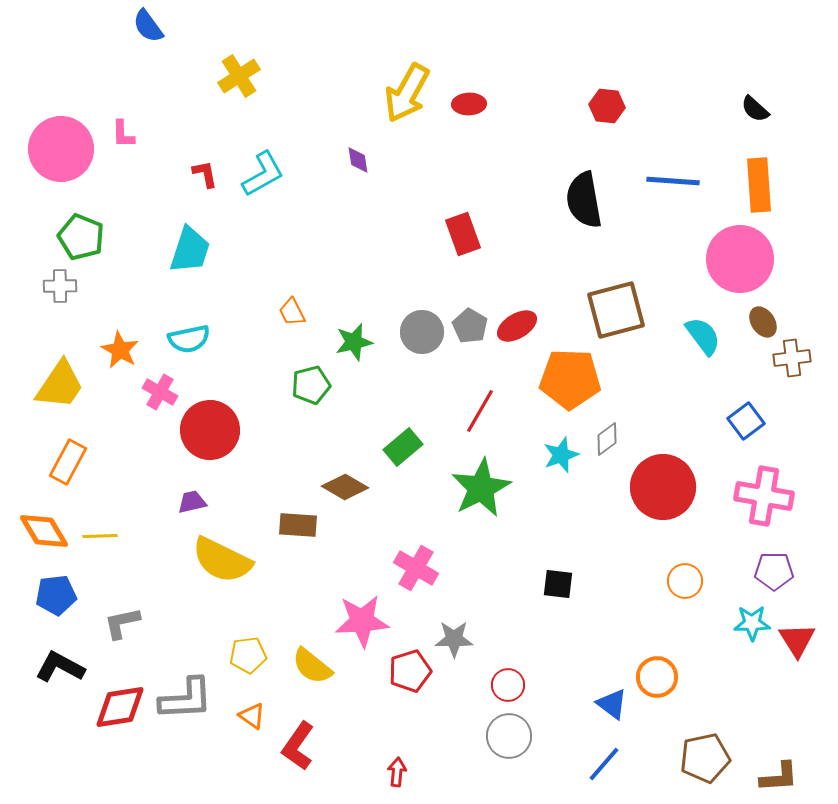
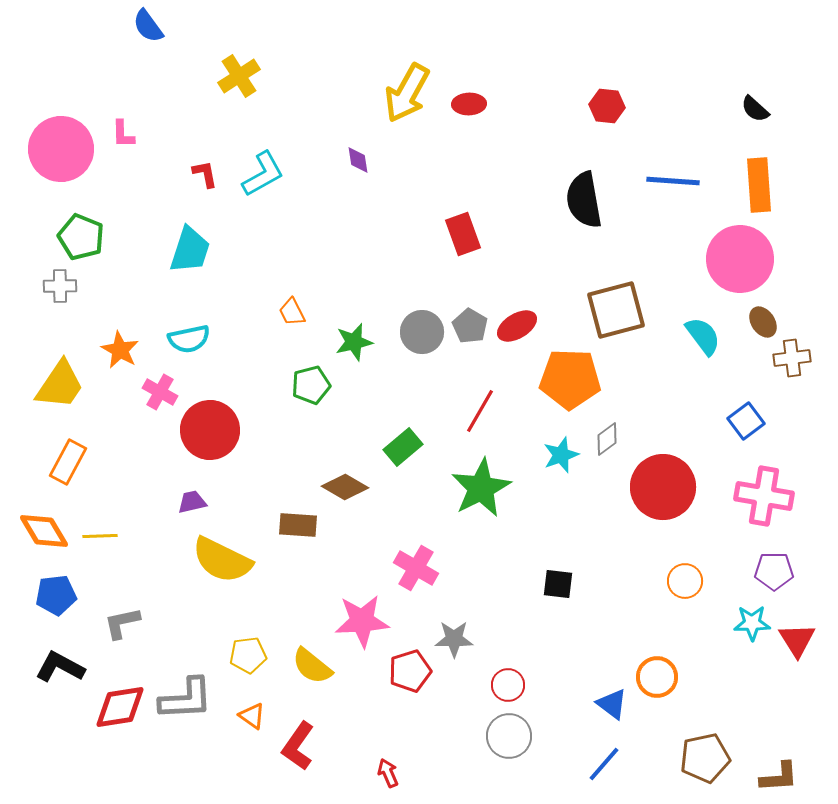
red arrow at (397, 772): moved 9 px left, 1 px down; rotated 28 degrees counterclockwise
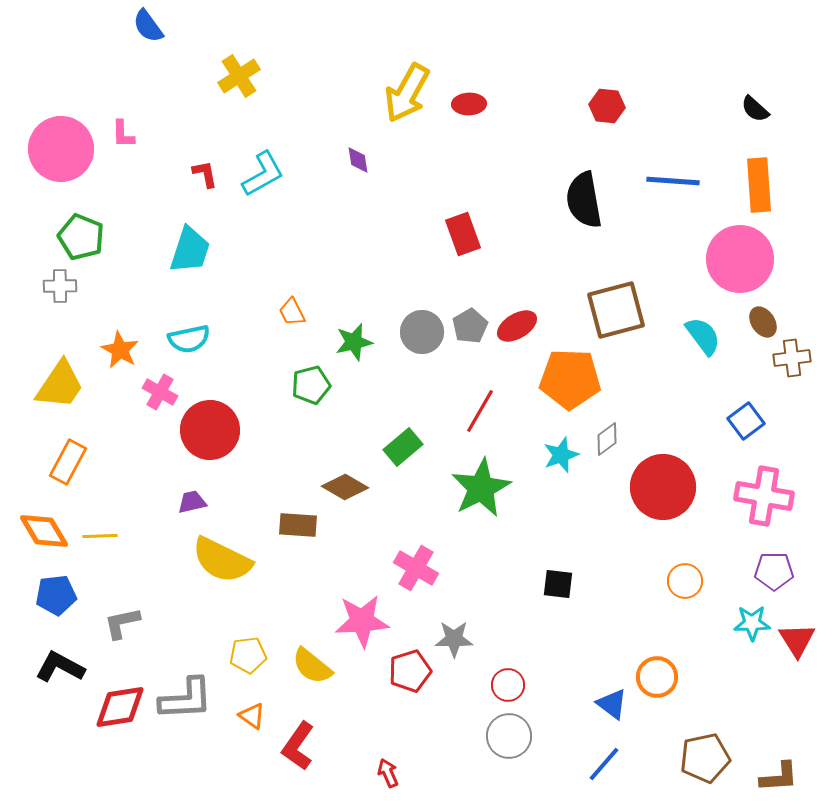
gray pentagon at (470, 326): rotated 12 degrees clockwise
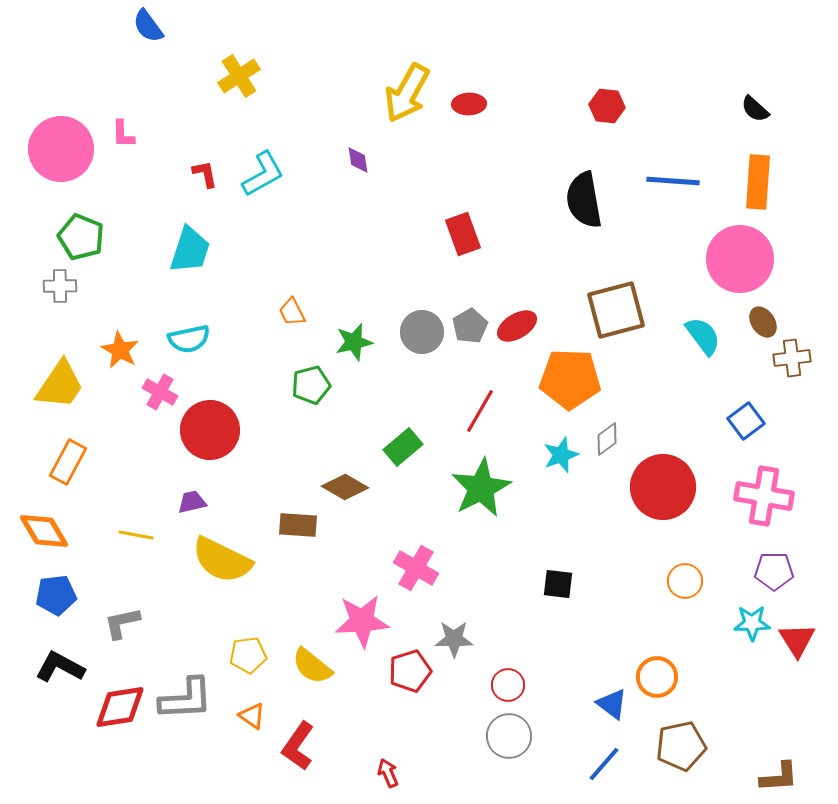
orange rectangle at (759, 185): moved 1 px left, 3 px up; rotated 8 degrees clockwise
yellow line at (100, 536): moved 36 px right, 1 px up; rotated 12 degrees clockwise
brown pentagon at (705, 758): moved 24 px left, 12 px up
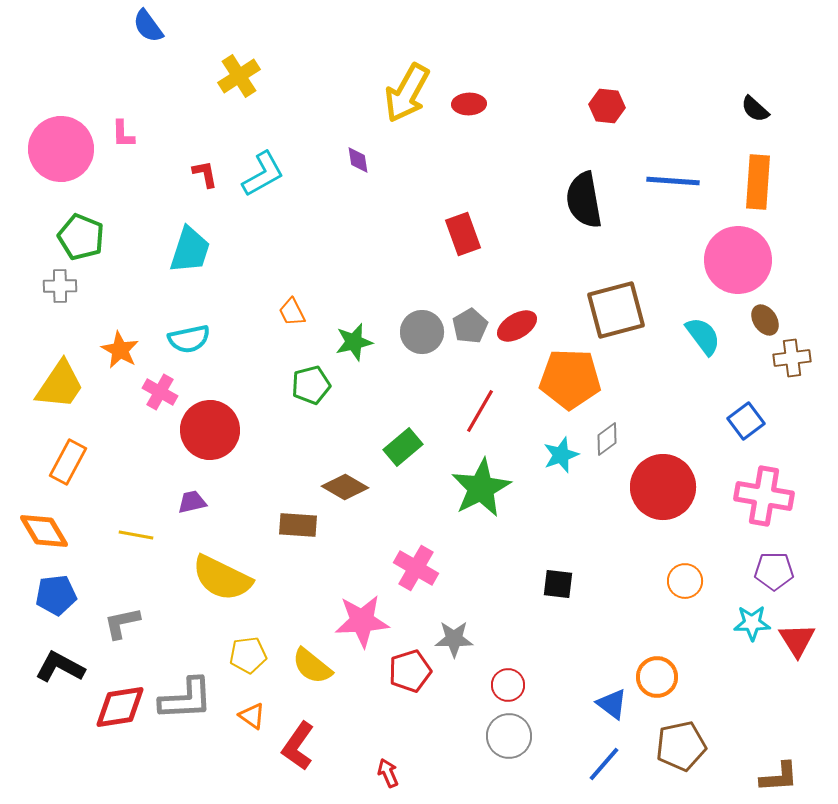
pink circle at (740, 259): moved 2 px left, 1 px down
brown ellipse at (763, 322): moved 2 px right, 2 px up
yellow semicircle at (222, 560): moved 18 px down
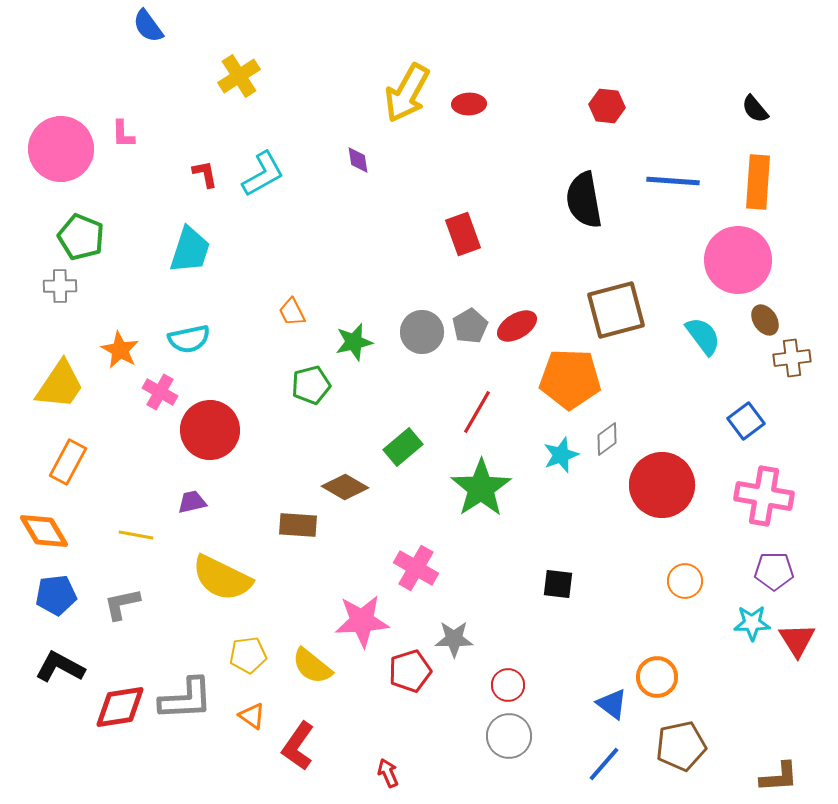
black semicircle at (755, 109): rotated 8 degrees clockwise
red line at (480, 411): moved 3 px left, 1 px down
red circle at (663, 487): moved 1 px left, 2 px up
green star at (481, 488): rotated 6 degrees counterclockwise
gray L-shape at (122, 623): moved 19 px up
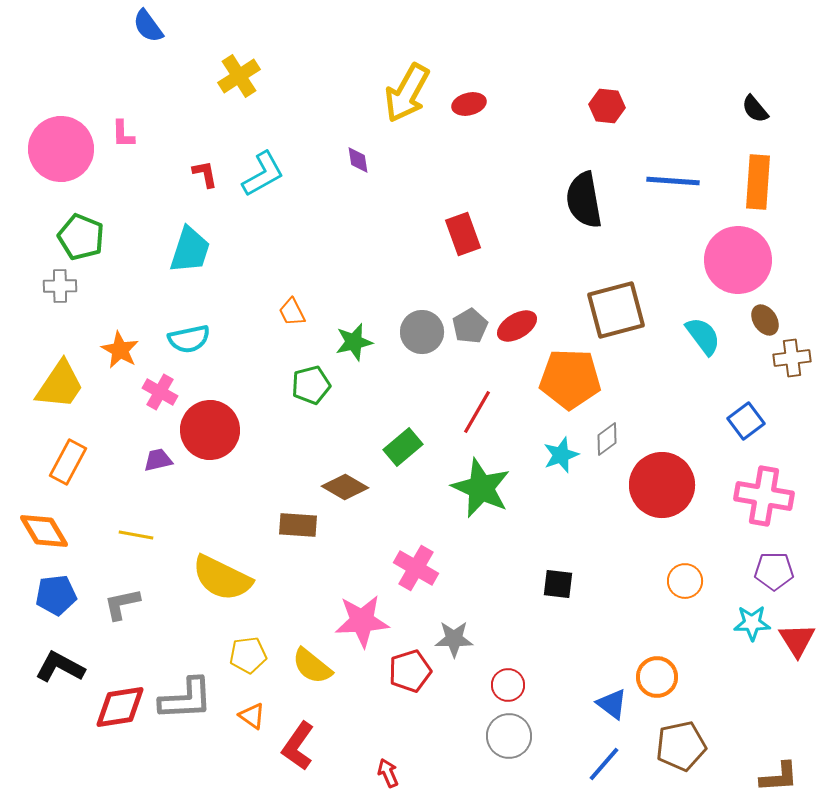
red ellipse at (469, 104): rotated 12 degrees counterclockwise
green star at (481, 488): rotated 14 degrees counterclockwise
purple trapezoid at (192, 502): moved 34 px left, 42 px up
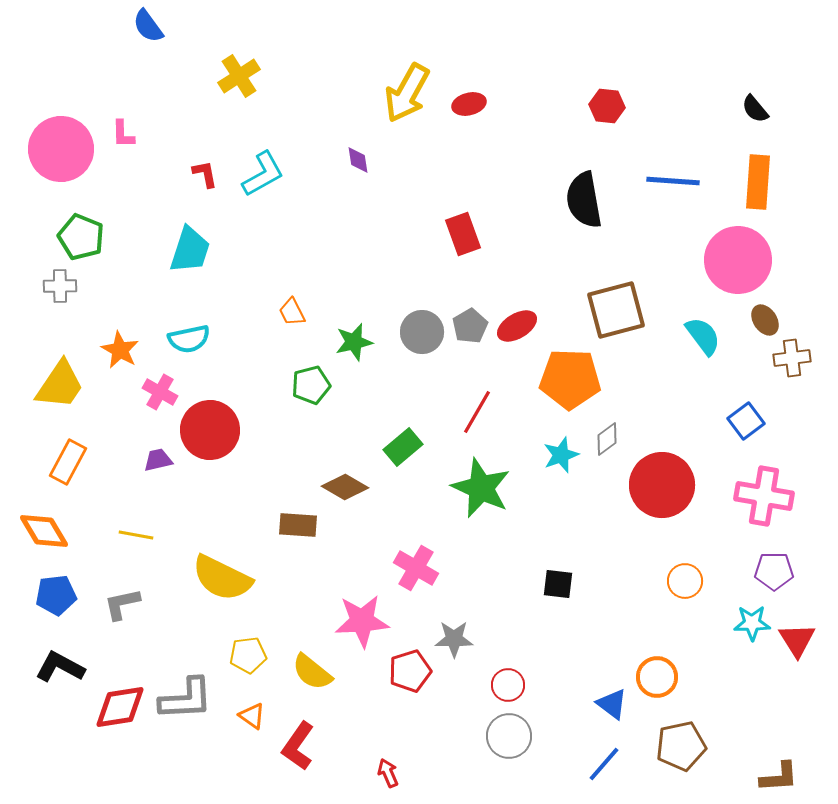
yellow semicircle at (312, 666): moved 6 px down
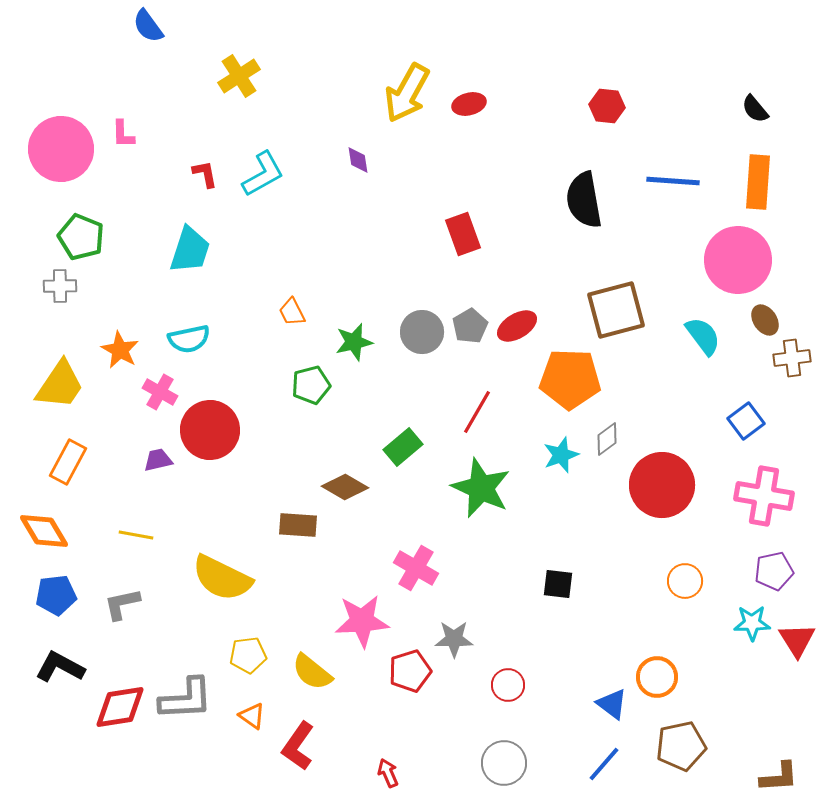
purple pentagon at (774, 571): rotated 12 degrees counterclockwise
gray circle at (509, 736): moved 5 px left, 27 px down
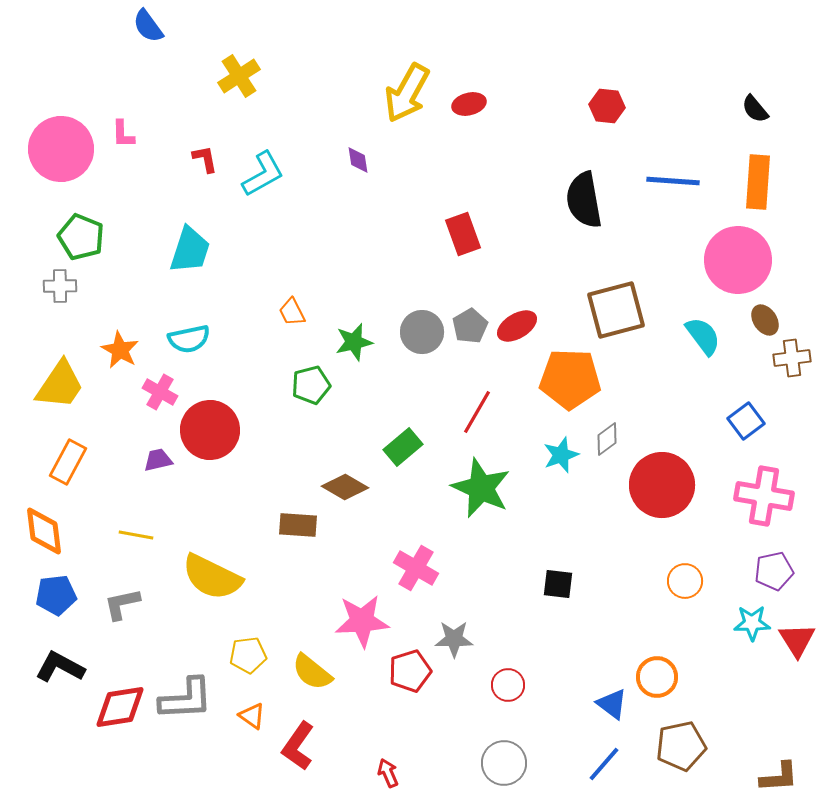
red L-shape at (205, 174): moved 15 px up
orange diamond at (44, 531): rotated 24 degrees clockwise
yellow semicircle at (222, 578): moved 10 px left, 1 px up
